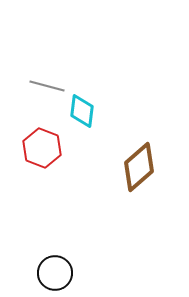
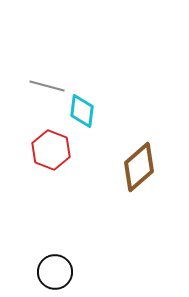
red hexagon: moved 9 px right, 2 px down
black circle: moved 1 px up
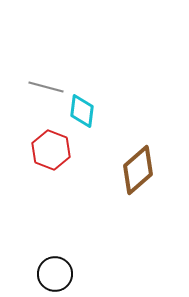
gray line: moved 1 px left, 1 px down
brown diamond: moved 1 px left, 3 px down
black circle: moved 2 px down
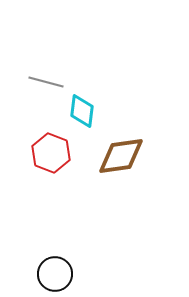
gray line: moved 5 px up
red hexagon: moved 3 px down
brown diamond: moved 17 px left, 14 px up; rotated 33 degrees clockwise
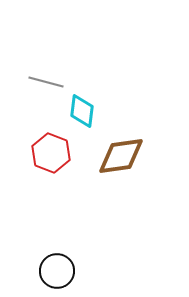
black circle: moved 2 px right, 3 px up
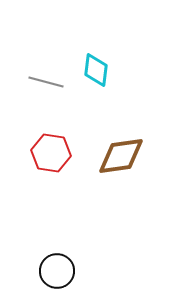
cyan diamond: moved 14 px right, 41 px up
red hexagon: rotated 12 degrees counterclockwise
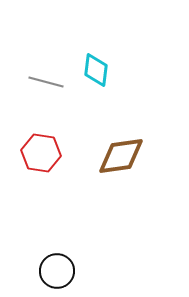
red hexagon: moved 10 px left
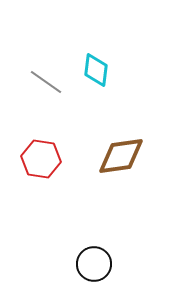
gray line: rotated 20 degrees clockwise
red hexagon: moved 6 px down
black circle: moved 37 px right, 7 px up
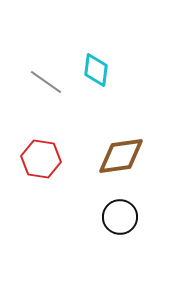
black circle: moved 26 px right, 47 px up
